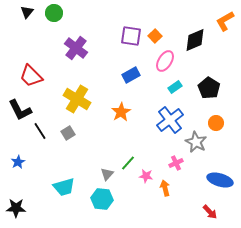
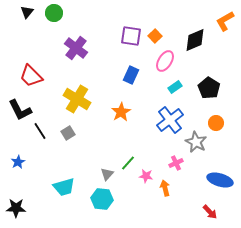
blue rectangle: rotated 36 degrees counterclockwise
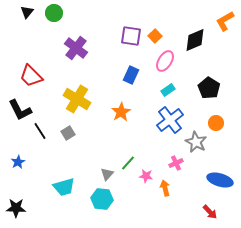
cyan rectangle: moved 7 px left, 3 px down
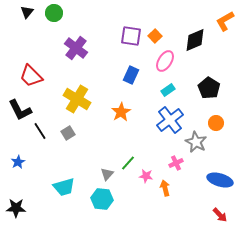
red arrow: moved 10 px right, 3 px down
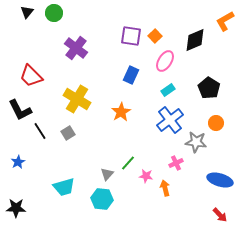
gray star: rotated 20 degrees counterclockwise
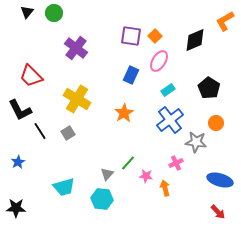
pink ellipse: moved 6 px left
orange star: moved 3 px right, 1 px down
red arrow: moved 2 px left, 3 px up
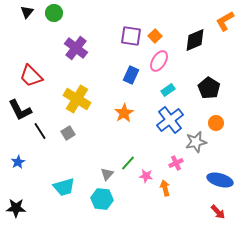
gray star: rotated 20 degrees counterclockwise
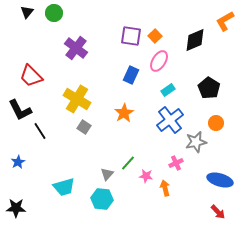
gray square: moved 16 px right, 6 px up; rotated 24 degrees counterclockwise
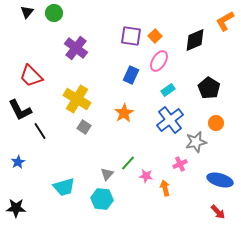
pink cross: moved 4 px right, 1 px down
